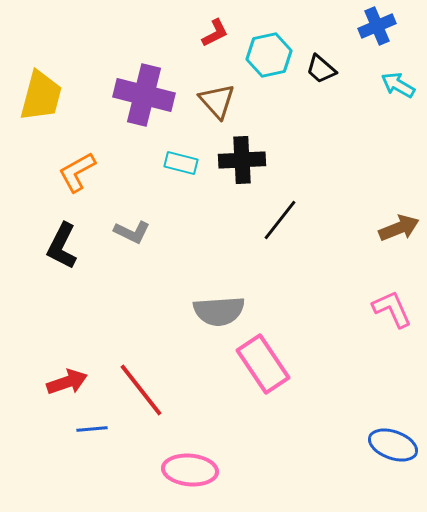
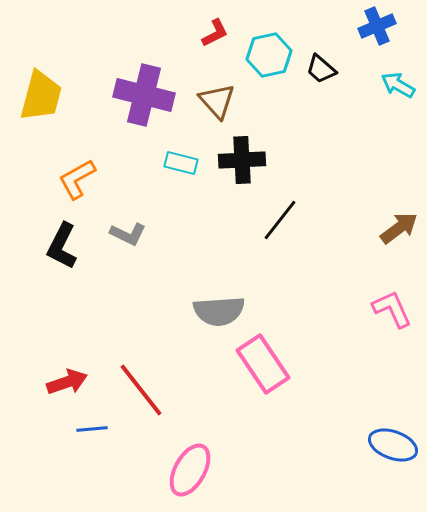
orange L-shape: moved 7 px down
brown arrow: rotated 15 degrees counterclockwise
gray L-shape: moved 4 px left, 2 px down
pink ellipse: rotated 66 degrees counterclockwise
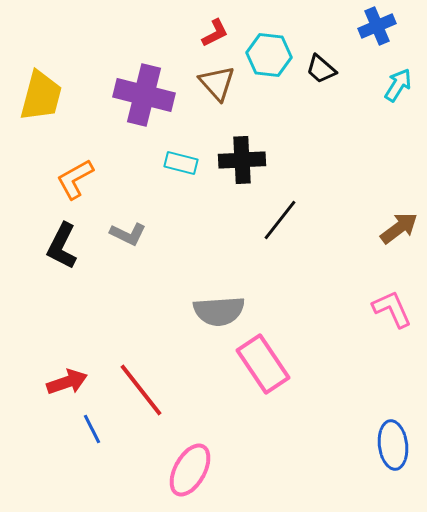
cyan hexagon: rotated 18 degrees clockwise
cyan arrow: rotated 92 degrees clockwise
brown triangle: moved 18 px up
orange L-shape: moved 2 px left
blue line: rotated 68 degrees clockwise
blue ellipse: rotated 63 degrees clockwise
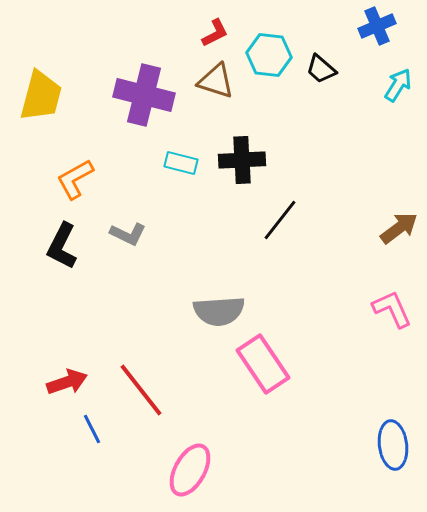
brown triangle: moved 1 px left, 2 px up; rotated 30 degrees counterclockwise
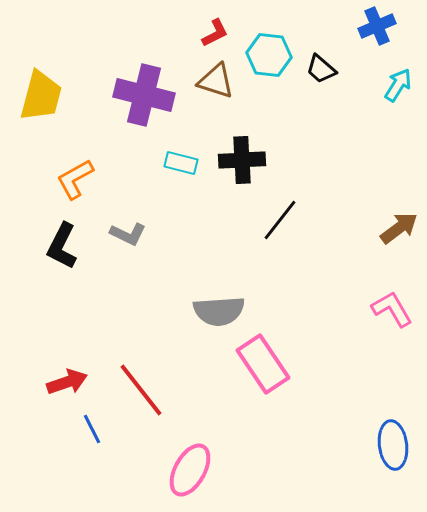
pink L-shape: rotated 6 degrees counterclockwise
